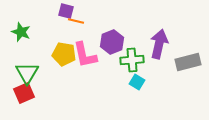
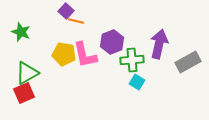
purple square: rotated 28 degrees clockwise
gray rectangle: rotated 15 degrees counterclockwise
green triangle: rotated 30 degrees clockwise
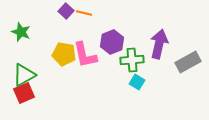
orange line: moved 8 px right, 8 px up
green triangle: moved 3 px left, 2 px down
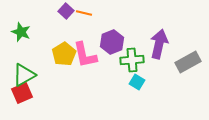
yellow pentagon: rotated 30 degrees clockwise
red square: moved 2 px left
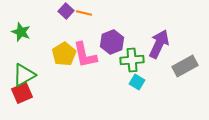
purple arrow: rotated 12 degrees clockwise
gray rectangle: moved 3 px left, 4 px down
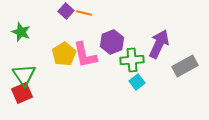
green triangle: rotated 35 degrees counterclockwise
cyan square: rotated 21 degrees clockwise
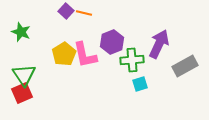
cyan square: moved 3 px right, 2 px down; rotated 21 degrees clockwise
